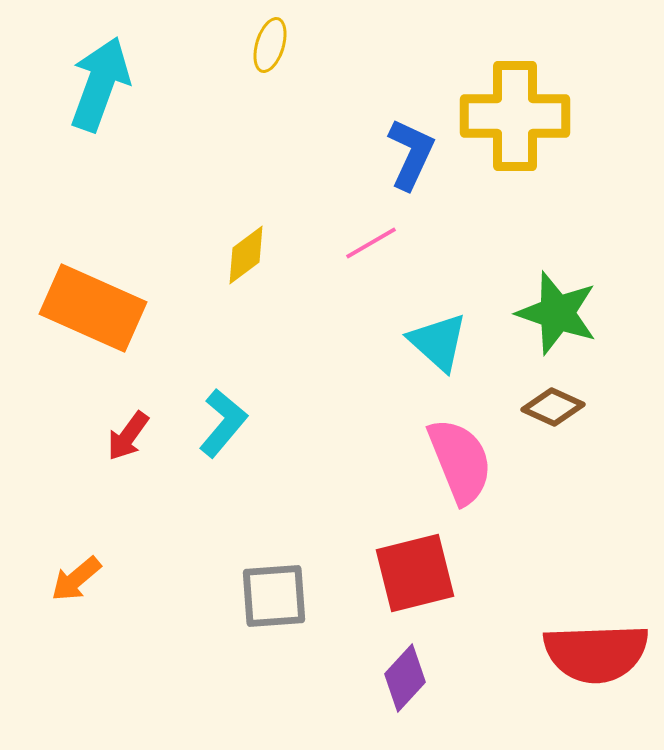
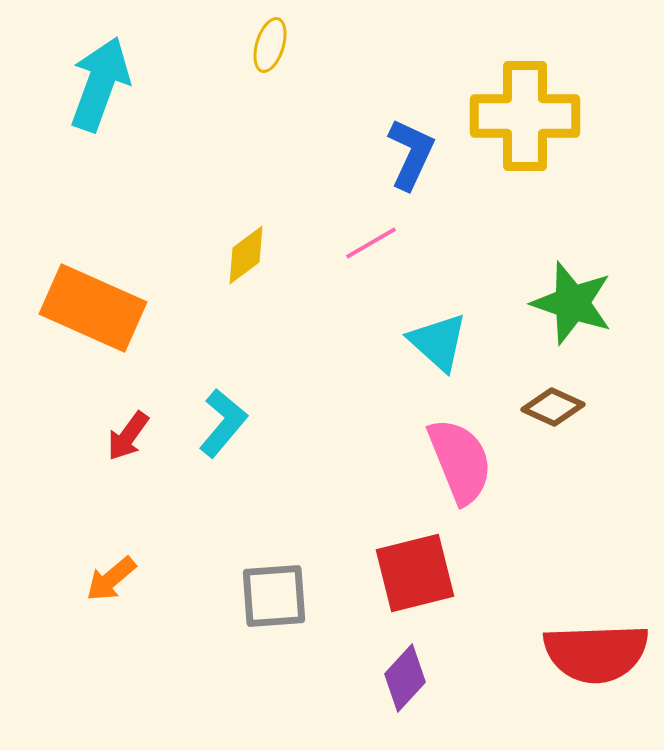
yellow cross: moved 10 px right
green star: moved 15 px right, 10 px up
orange arrow: moved 35 px right
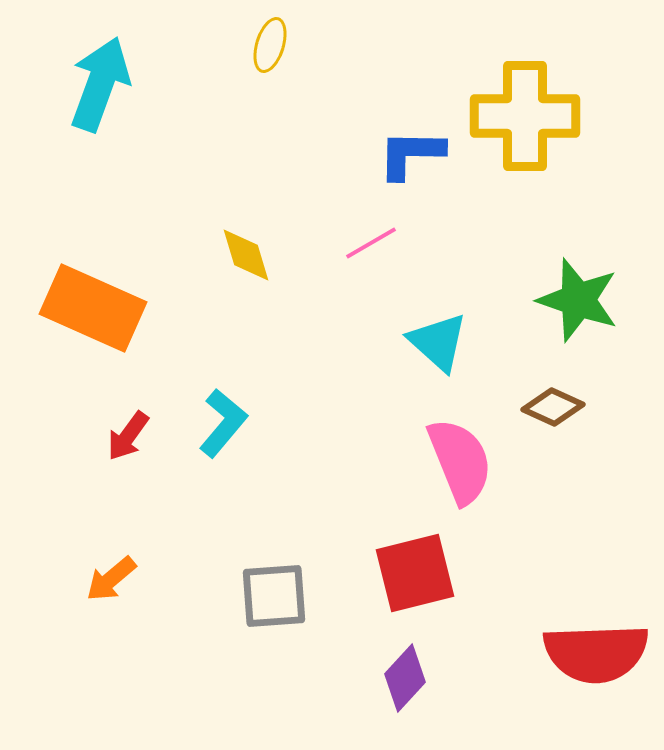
blue L-shape: rotated 114 degrees counterclockwise
yellow diamond: rotated 70 degrees counterclockwise
green star: moved 6 px right, 3 px up
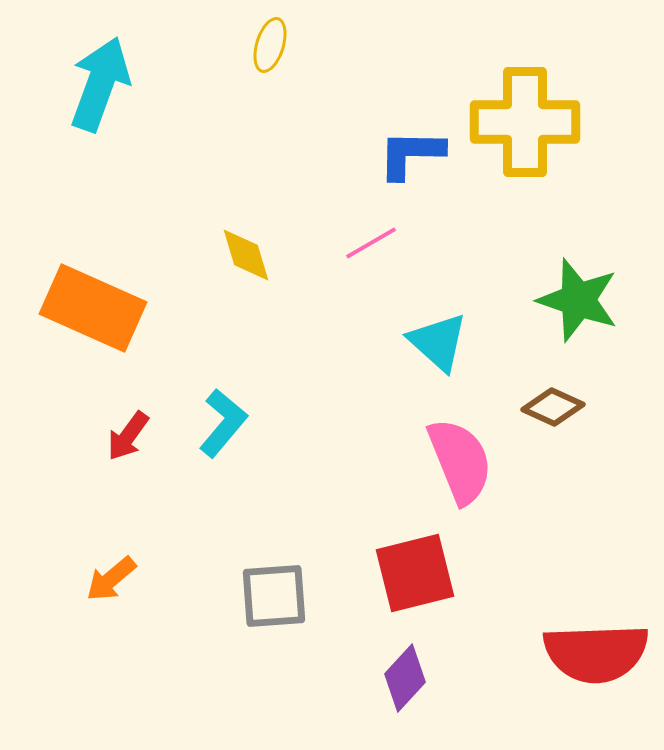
yellow cross: moved 6 px down
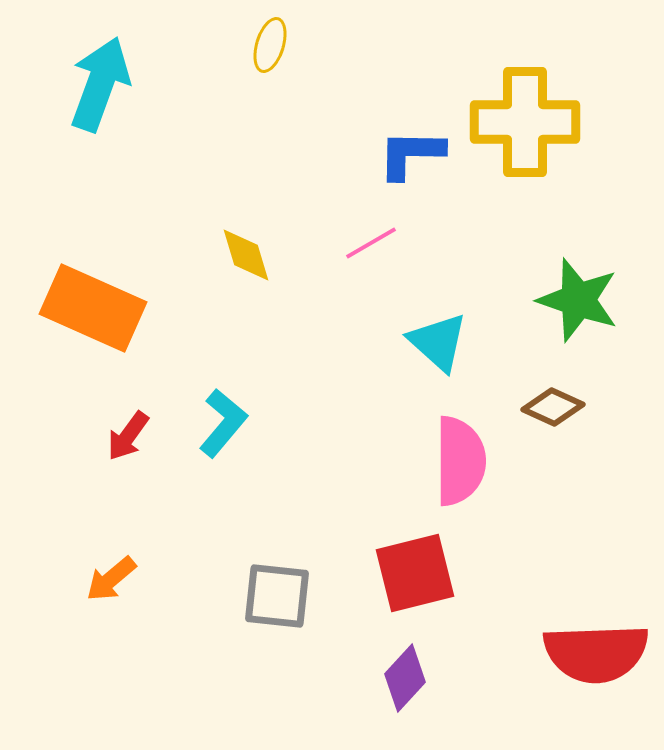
pink semicircle: rotated 22 degrees clockwise
gray square: moved 3 px right; rotated 10 degrees clockwise
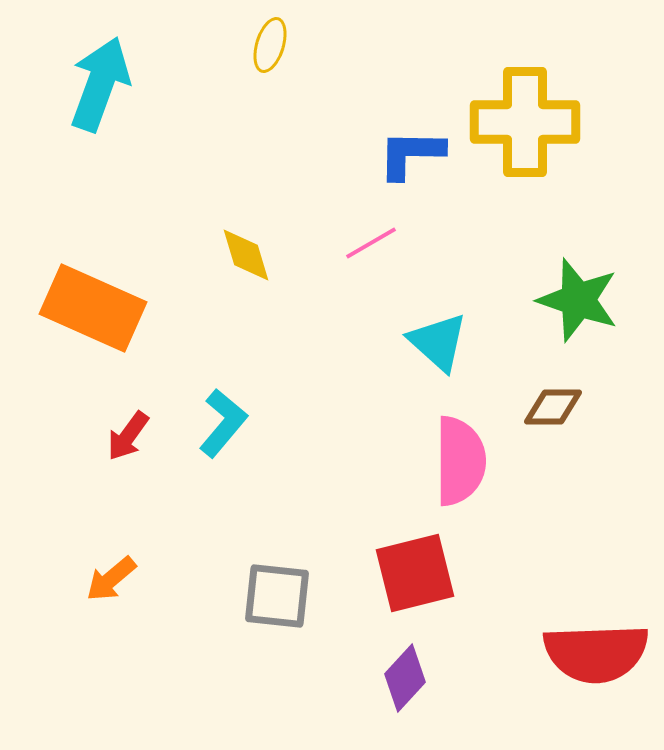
brown diamond: rotated 24 degrees counterclockwise
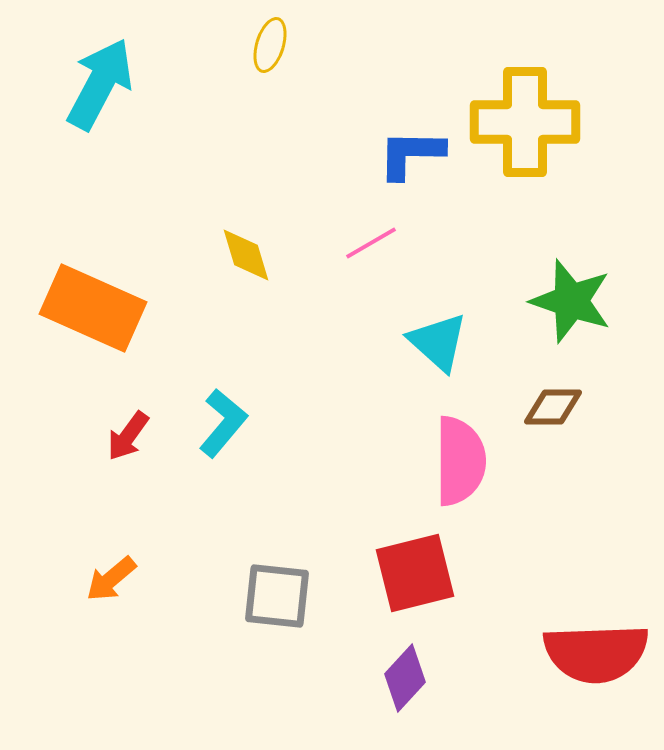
cyan arrow: rotated 8 degrees clockwise
green star: moved 7 px left, 1 px down
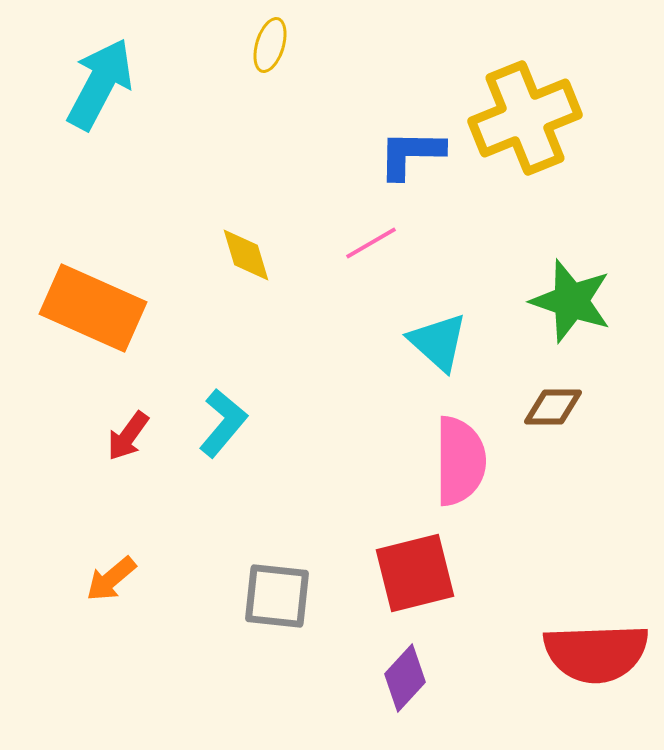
yellow cross: moved 4 px up; rotated 22 degrees counterclockwise
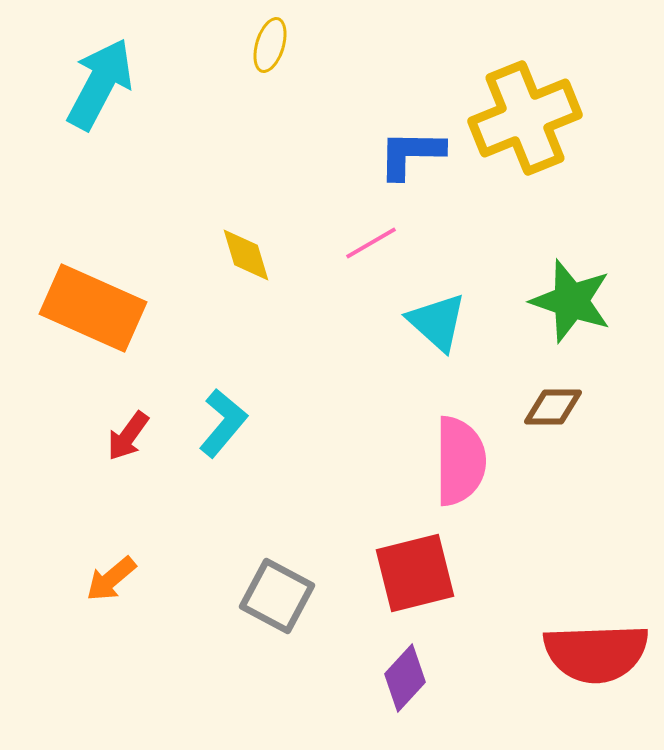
cyan triangle: moved 1 px left, 20 px up
gray square: rotated 22 degrees clockwise
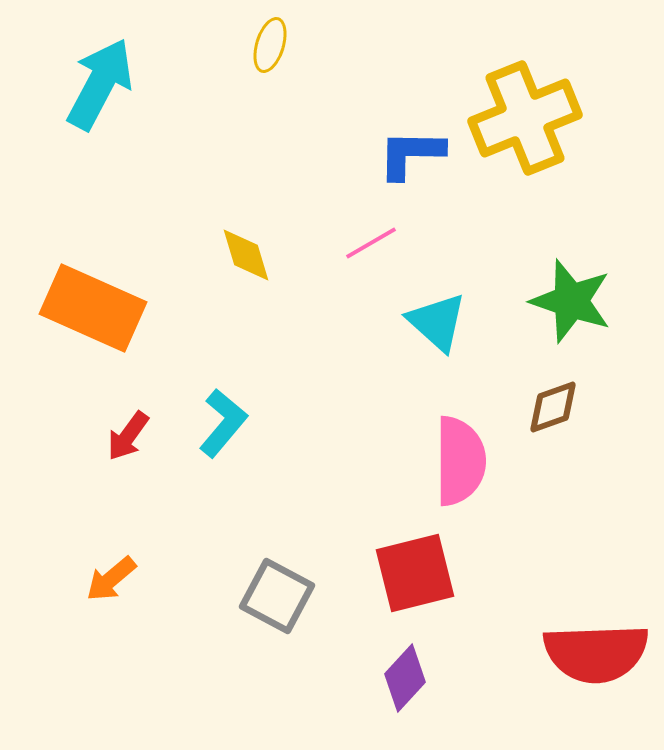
brown diamond: rotated 20 degrees counterclockwise
